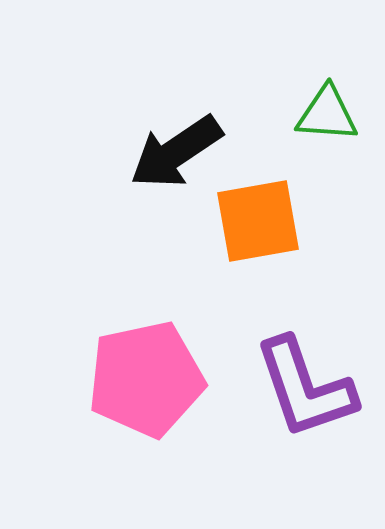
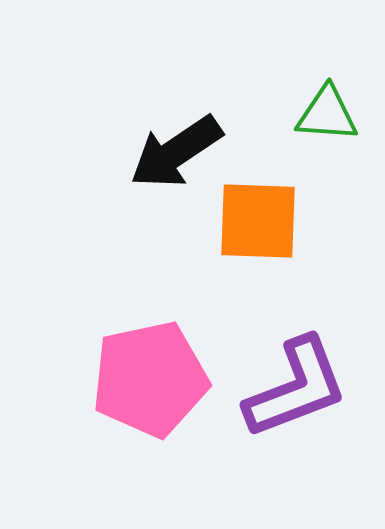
orange square: rotated 12 degrees clockwise
pink pentagon: moved 4 px right
purple L-shape: moved 9 px left; rotated 92 degrees counterclockwise
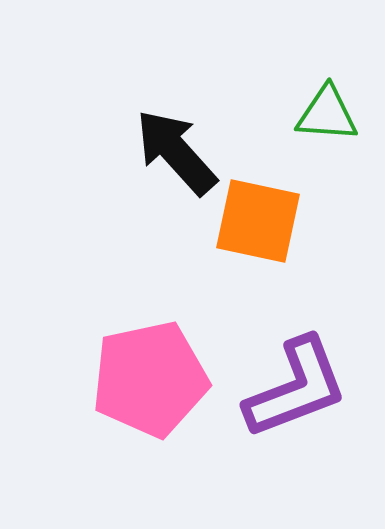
black arrow: rotated 82 degrees clockwise
orange square: rotated 10 degrees clockwise
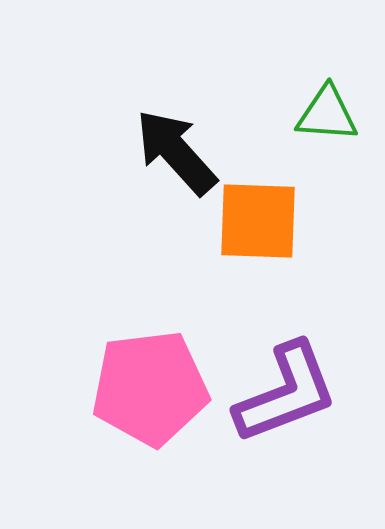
orange square: rotated 10 degrees counterclockwise
pink pentagon: moved 9 px down; rotated 5 degrees clockwise
purple L-shape: moved 10 px left, 5 px down
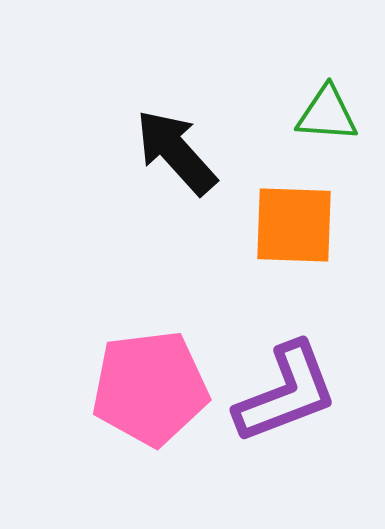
orange square: moved 36 px right, 4 px down
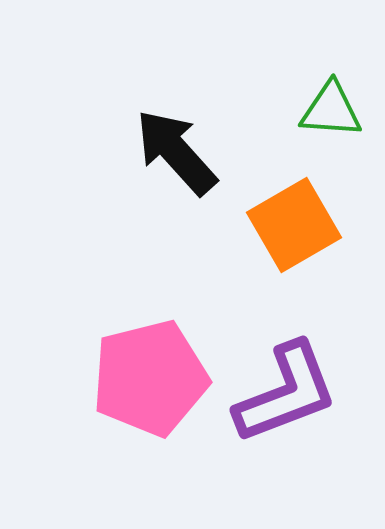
green triangle: moved 4 px right, 4 px up
orange square: rotated 32 degrees counterclockwise
pink pentagon: moved 10 px up; rotated 7 degrees counterclockwise
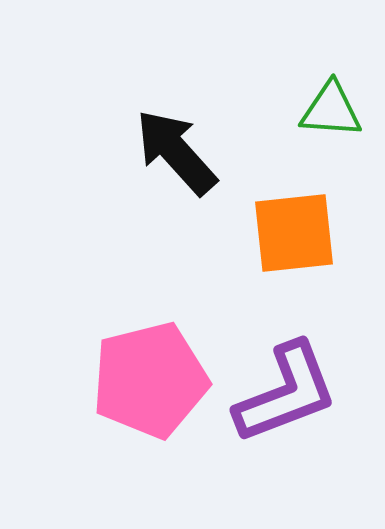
orange square: moved 8 px down; rotated 24 degrees clockwise
pink pentagon: moved 2 px down
